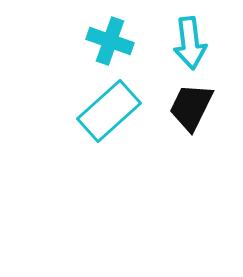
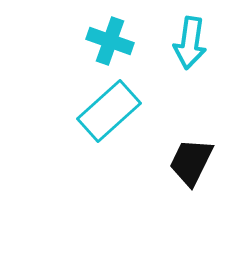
cyan arrow: rotated 15 degrees clockwise
black trapezoid: moved 55 px down
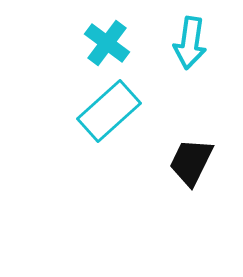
cyan cross: moved 3 px left, 2 px down; rotated 18 degrees clockwise
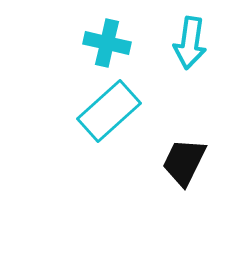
cyan cross: rotated 24 degrees counterclockwise
black trapezoid: moved 7 px left
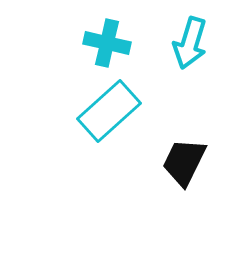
cyan arrow: rotated 9 degrees clockwise
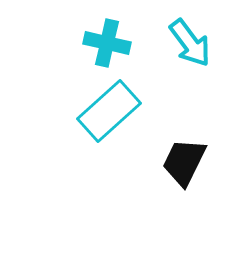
cyan arrow: rotated 54 degrees counterclockwise
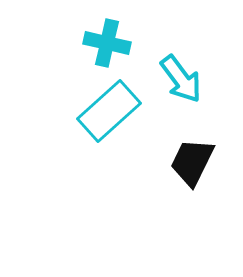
cyan arrow: moved 9 px left, 36 px down
black trapezoid: moved 8 px right
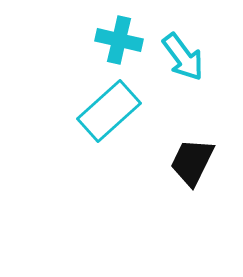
cyan cross: moved 12 px right, 3 px up
cyan arrow: moved 2 px right, 22 px up
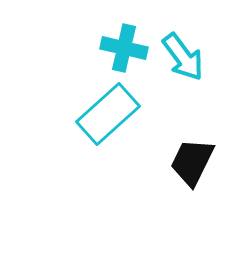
cyan cross: moved 5 px right, 8 px down
cyan rectangle: moved 1 px left, 3 px down
